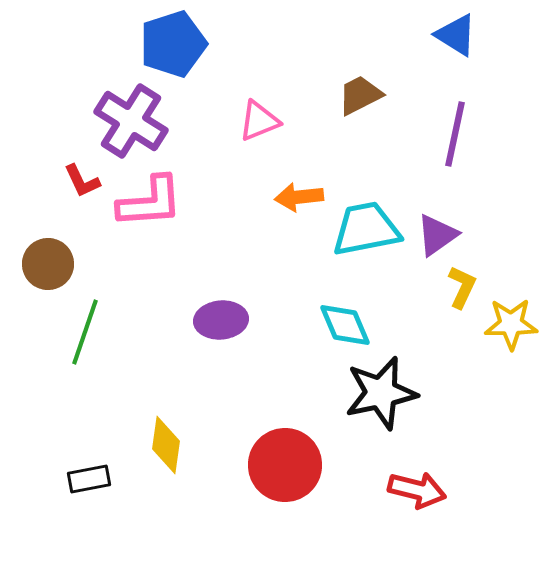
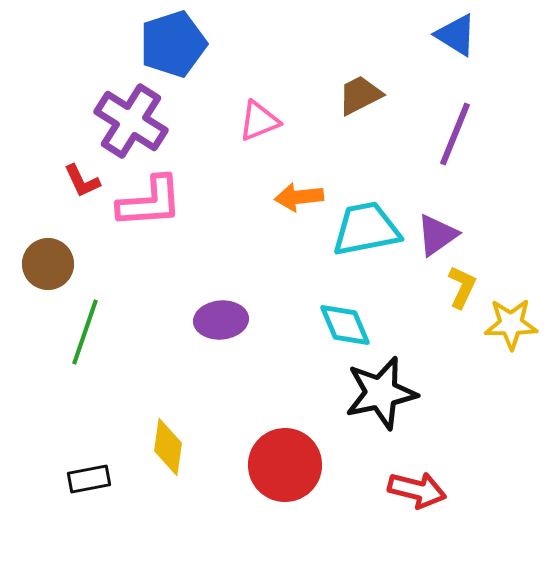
purple line: rotated 10 degrees clockwise
yellow diamond: moved 2 px right, 2 px down
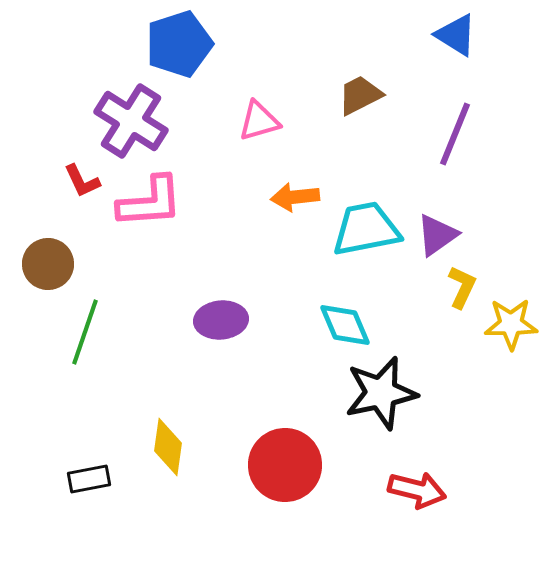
blue pentagon: moved 6 px right
pink triangle: rotated 6 degrees clockwise
orange arrow: moved 4 px left
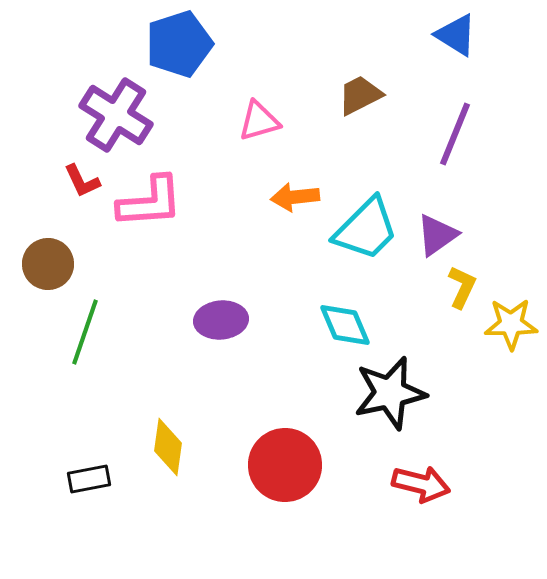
purple cross: moved 15 px left, 6 px up
cyan trapezoid: rotated 146 degrees clockwise
black star: moved 9 px right
red arrow: moved 4 px right, 6 px up
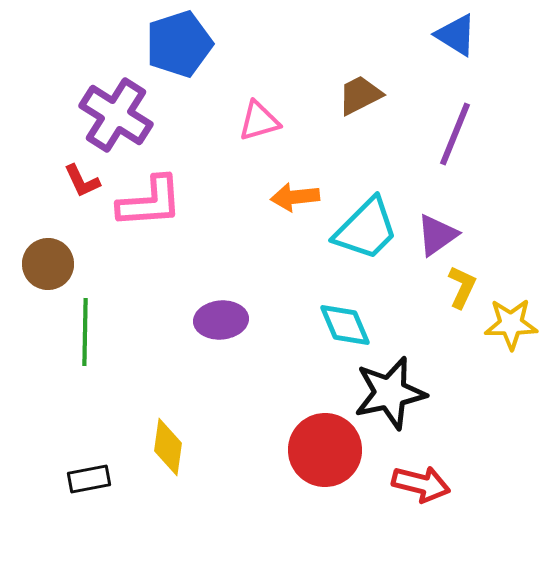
green line: rotated 18 degrees counterclockwise
red circle: moved 40 px right, 15 px up
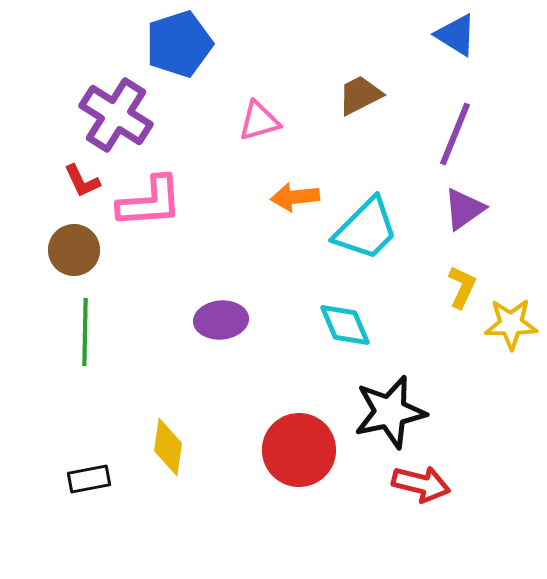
purple triangle: moved 27 px right, 26 px up
brown circle: moved 26 px right, 14 px up
black star: moved 19 px down
red circle: moved 26 px left
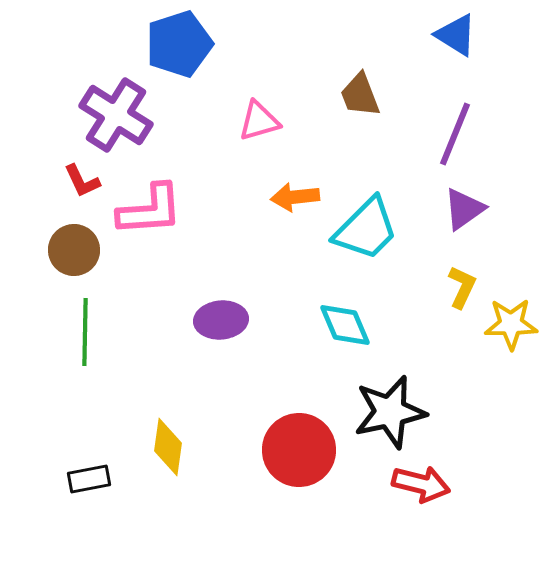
brown trapezoid: rotated 84 degrees counterclockwise
pink L-shape: moved 8 px down
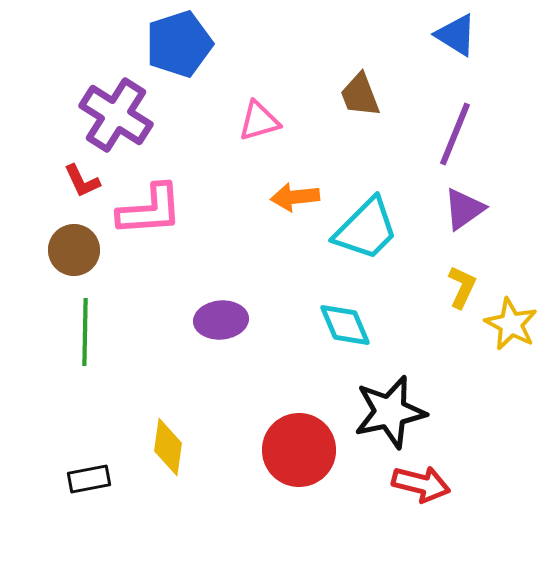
yellow star: rotated 28 degrees clockwise
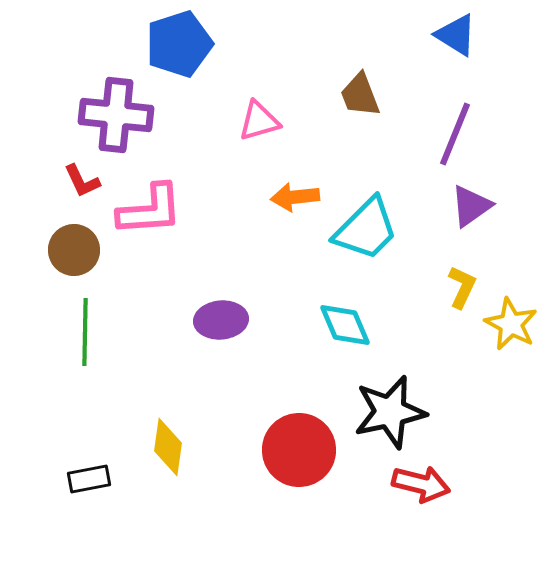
purple cross: rotated 26 degrees counterclockwise
purple triangle: moved 7 px right, 3 px up
